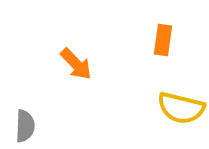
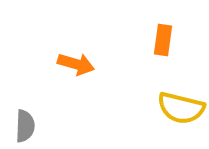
orange arrow: rotated 30 degrees counterclockwise
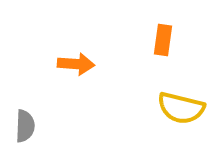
orange arrow: rotated 12 degrees counterclockwise
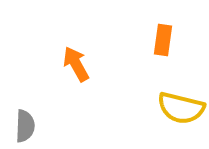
orange arrow: rotated 123 degrees counterclockwise
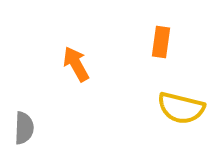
orange rectangle: moved 2 px left, 2 px down
gray semicircle: moved 1 px left, 2 px down
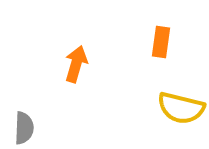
orange arrow: rotated 45 degrees clockwise
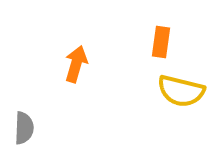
yellow semicircle: moved 17 px up
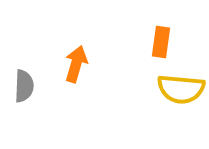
yellow semicircle: moved 2 px up; rotated 9 degrees counterclockwise
gray semicircle: moved 42 px up
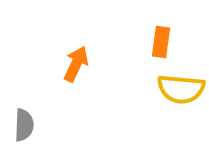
orange arrow: rotated 9 degrees clockwise
gray semicircle: moved 39 px down
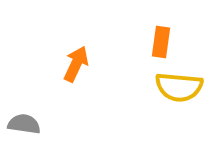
yellow semicircle: moved 2 px left, 2 px up
gray semicircle: moved 1 px up; rotated 84 degrees counterclockwise
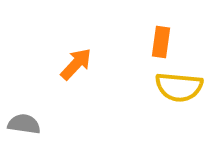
orange arrow: rotated 18 degrees clockwise
